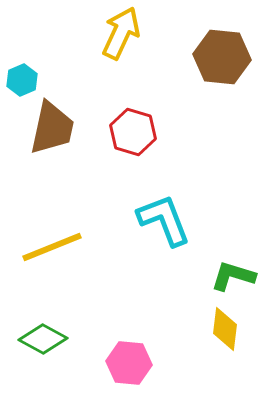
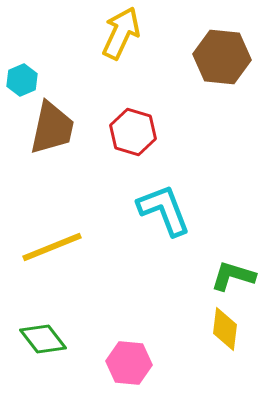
cyan L-shape: moved 10 px up
green diamond: rotated 24 degrees clockwise
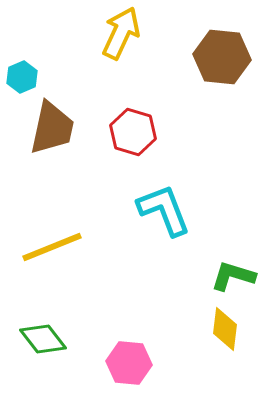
cyan hexagon: moved 3 px up
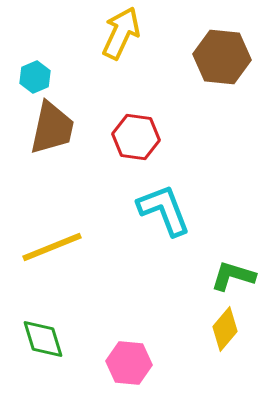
cyan hexagon: moved 13 px right
red hexagon: moved 3 px right, 5 px down; rotated 9 degrees counterclockwise
yellow diamond: rotated 33 degrees clockwise
green diamond: rotated 21 degrees clockwise
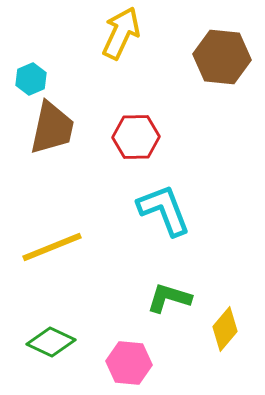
cyan hexagon: moved 4 px left, 2 px down
red hexagon: rotated 9 degrees counterclockwise
green L-shape: moved 64 px left, 22 px down
green diamond: moved 8 px right, 3 px down; rotated 48 degrees counterclockwise
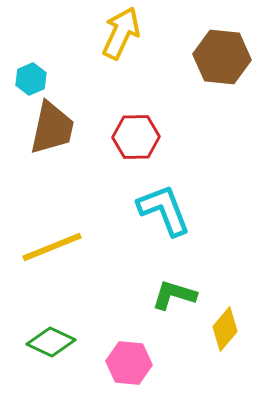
green L-shape: moved 5 px right, 3 px up
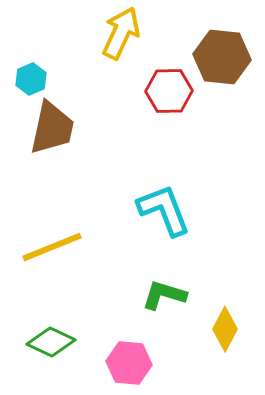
red hexagon: moved 33 px right, 46 px up
green L-shape: moved 10 px left
yellow diamond: rotated 12 degrees counterclockwise
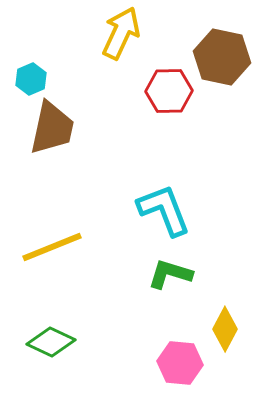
brown hexagon: rotated 6 degrees clockwise
green L-shape: moved 6 px right, 21 px up
pink hexagon: moved 51 px right
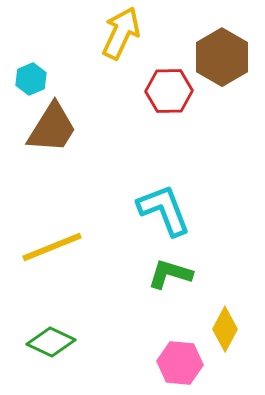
brown hexagon: rotated 18 degrees clockwise
brown trapezoid: rotated 20 degrees clockwise
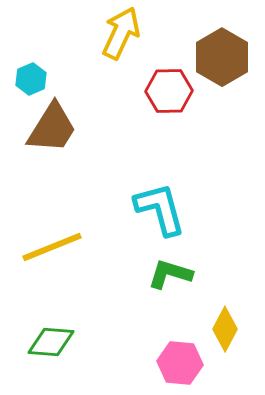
cyan L-shape: moved 4 px left, 1 px up; rotated 6 degrees clockwise
green diamond: rotated 21 degrees counterclockwise
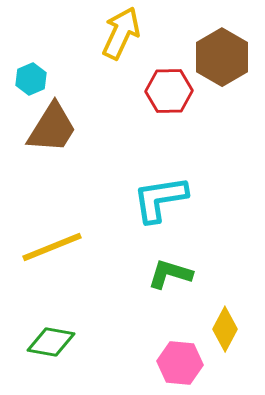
cyan L-shape: moved 10 px up; rotated 84 degrees counterclockwise
green diamond: rotated 6 degrees clockwise
